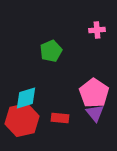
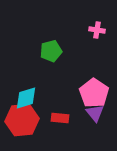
pink cross: rotated 14 degrees clockwise
green pentagon: rotated 10 degrees clockwise
red hexagon: rotated 8 degrees clockwise
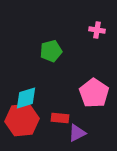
purple triangle: moved 18 px left, 20 px down; rotated 42 degrees clockwise
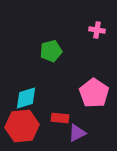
red hexagon: moved 6 px down
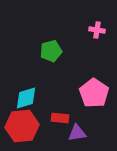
purple triangle: rotated 18 degrees clockwise
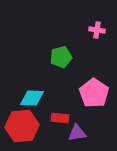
green pentagon: moved 10 px right, 6 px down
cyan diamond: moved 6 px right; rotated 20 degrees clockwise
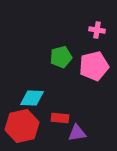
pink pentagon: moved 27 px up; rotated 24 degrees clockwise
red hexagon: rotated 8 degrees counterclockwise
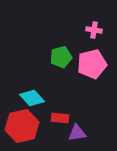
pink cross: moved 3 px left
pink pentagon: moved 2 px left, 2 px up
cyan diamond: rotated 45 degrees clockwise
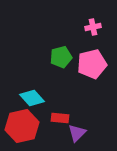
pink cross: moved 1 px left, 3 px up; rotated 21 degrees counterclockwise
purple triangle: rotated 36 degrees counterclockwise
